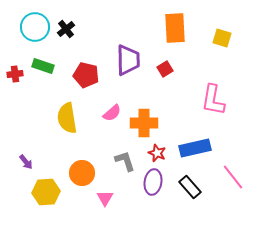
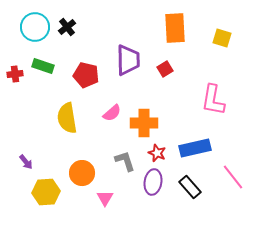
black cross: moved 1 px right, 2 px up
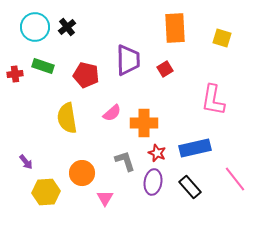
pink line: moved 2 px right, 2 px down
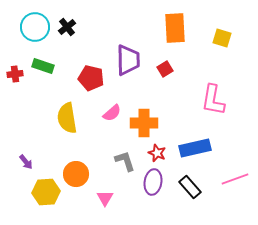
red pentagon: moved 5 px right, 3 px down
orange circle: moved 6 px left, 1 px down
pink line: rotated 72 degrees counterclockwise
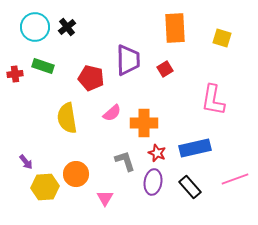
yellow hexagon: moved 1 px left, 5 px up
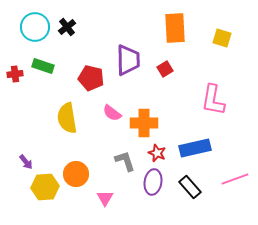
pink semicircle: rotated 78 degrees clockwise
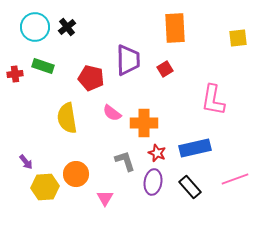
yellow square: moved 16 px right; rotated 24 degrees counterclockwise
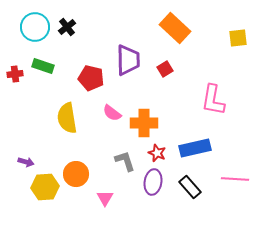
orange rectangle: rotated 44 degrees counterclockwise
purple arrow: rotated 35 degrees counterclockwise
pink line: rotated 24 degrees clockwise
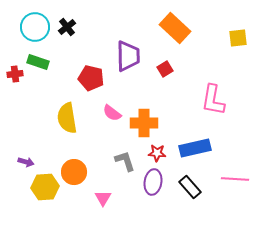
purple trapezoid: moved 4 px up
green rectangle: moved 5 px left, 4 px up
red star: rotated 18 degrees counterclockwise
orange circle: moved 2 px left, 2 px up
pink triangle: moved 2 px left
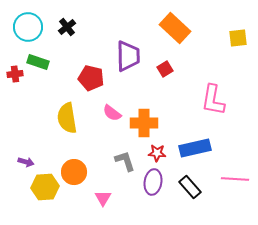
cyan circle: moved 7 px left
